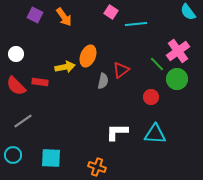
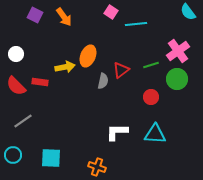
green line: moved 6 px left, 1 px down; rotated 63 degrees counterclockwise
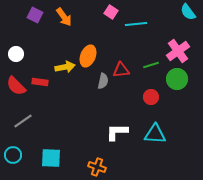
red triangle: rotated 30 degrees clockwise
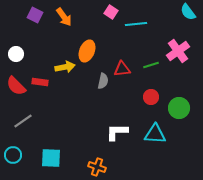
orange ellipse: moved 1 px left, 5 px up
red triangle: moved 1 px right, 1 px up
green circle: moved 2 px right, 29 px down
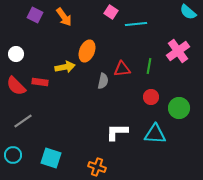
cyan semicircle: rotated 12 degrees counterclockwise
green line: moved 2 px left, 1 px down; rotated 63 degrees counterclockwise
cyan square: rotated 15 degrees clockwise
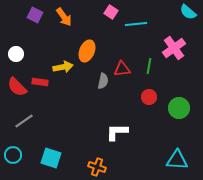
pink cross: moved 4 px left, 3 px up
yellow arrow: moved 2 px left
red semicircle: moved 1 px right, 1 px down
red circle: moved 2 px left
gray line: moved 1 px right
cyan triangle: moved 22 px right, 26 px down
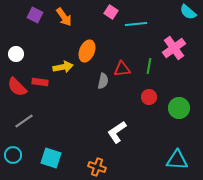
white L-shape: rotated 35 degrees counterclockwise
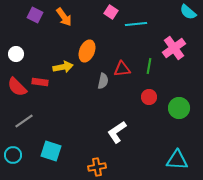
cyan square: moved 7 px up
orange cross: rotated 30 degrees counterclockwise
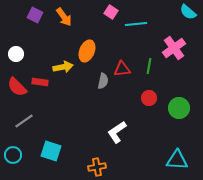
red circle: moved 1 px down
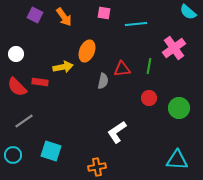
pink square: moved 7 px left, 1 px down; rotated 24 degrees counterclockwise
